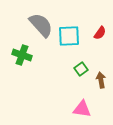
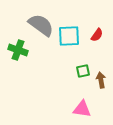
gray semicircle: rotated 12 degrees counterclockwise
red semicircle: moved 3 px left, 2 px down
green cross: moved 4 px left, 5 px up
green square: moved 2 px right, 2 px down; rotated 24 degrees clockwise
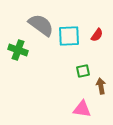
brown arrow: moved 6 px down
